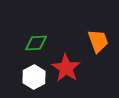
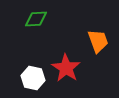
green diamond: moved 24 px up
white hexagon: moved 1 px left, 1 px down; rotated 20 degrees counterclockwise
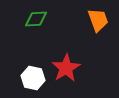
orange trapezoid: moved 21 px up
red star: rotated 8 degrees clockwise
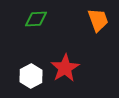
red star: moved 1 px left
white hexagon: moved 2 px left, 2 px up; rotated 20 degrees clockwise
